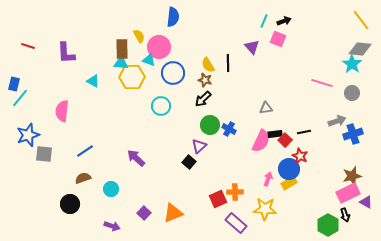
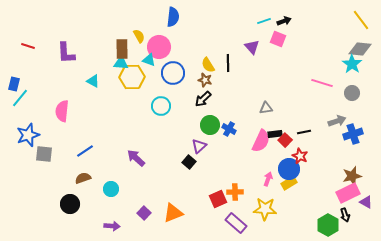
cyan line at (264, 21): rotated 48 degrees clockwise
purple arrow at (112, 226): rotated 14 degrees counterclockwise
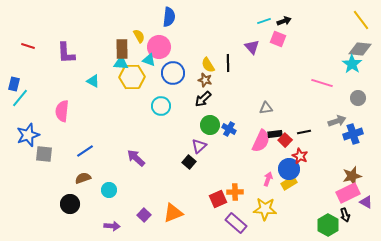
blue semicircle at (173, 17): moved 4 px left
gray circle at (352, 93): moved 6 px right, 5 px down
cyan circle at (111, 189): moved 2 px left, 1 px down
purple square at (144, 213): moved 2 px down
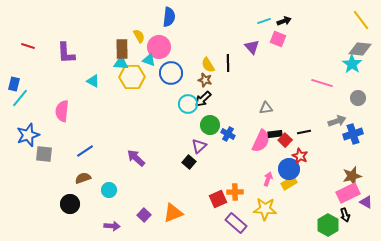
blue circle at (173, 73): moved 2 px left
cyan circle at (161, 106): moved 27 px right, 2 px up
blue cross at (229, 129): moved 1 px left, 5 px down
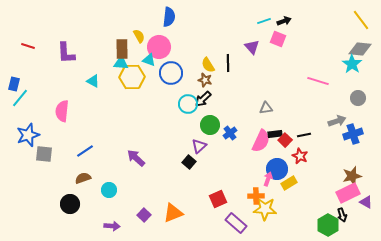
pink line at (322, 83): moved 4 px left, 2 px up
black line at (304, 132): moved 3 px down
blue cross at (228, 134): moved 2 px right, 1 px up; rotated 24 degrees clockwise
blue circle at (289, 169): moved 12 px left
orange cross at (235, 192): moved 21 px right, 4 px down
black arrow at (345, 215): moved 3 px left
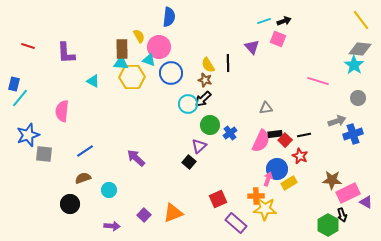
cyan star at (352, 64): moved 2 px right, 1 px down
brown star at (352, 176): moved 20 px left, 4 px down; rotated 18 degrees clockwise
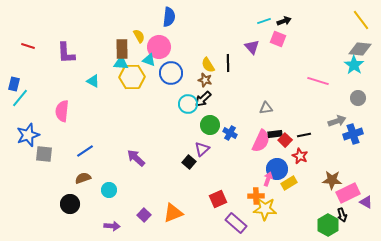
blue cross at (230, 133): rotated 24 degrees counterclockwise
purple triangle at (199, 146): moved 3 px right, 3 px down
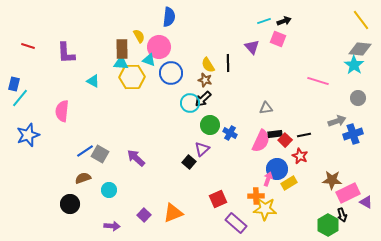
cyan circle at (188, 104): moved 2 px right, 1 px up
gray square at (44, 154): moved 56 px right; rotated 24 degrees clockwise
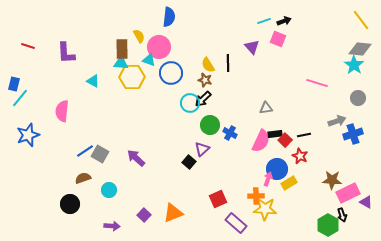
pink line at (318, 81): moved 1 px left, 2 px down
